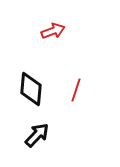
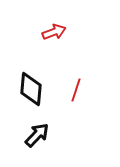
red arrow: moved 1 px right, 1 px down
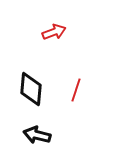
black arrow: rotated 120 degrees counterclockwise
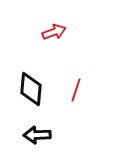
black arrow: rotated 16 degrees counterclockwise
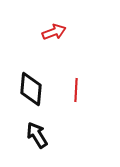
red line: rotated 15 degrees counterclockwise
black arrow: rotated 60 degrees clockwise
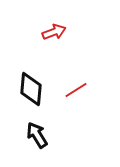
red line: rotated 55 degrees clockwise
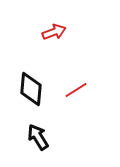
black arrow: moved 1 px right, 2 px down
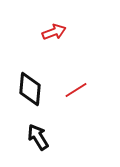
black diamond: moved 1 px left
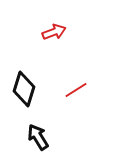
black diamond: moved 6 px left; rotated 12 degrees clockwise
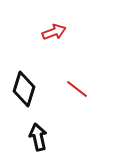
red line: moved 1 px right, 1 px up; rotated 70 degrees clockwise
black arrow: rotated 20 degrees clockwise
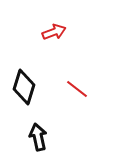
black diamond: moved 2 px up
